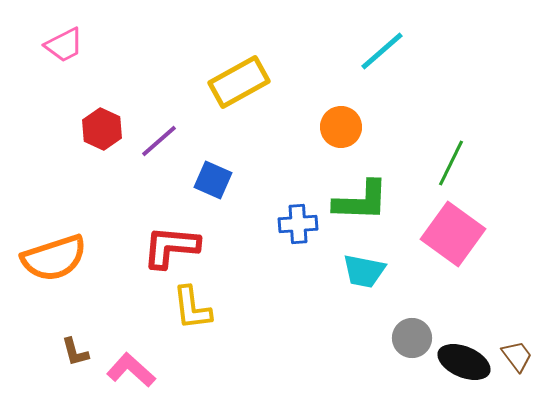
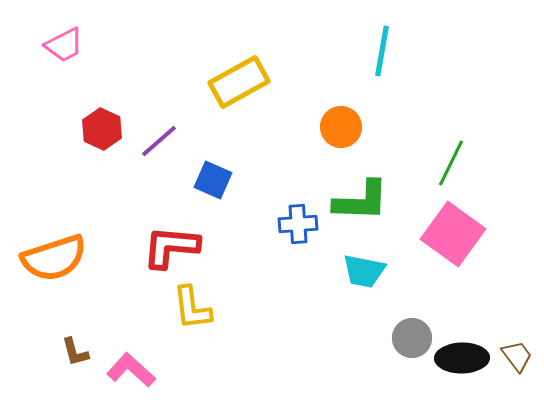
cyan line: rotated 39 degrees counterclockwise
black ellipse: moved 2 px left, 4 px up; rotated 24 degrees counterclockwise
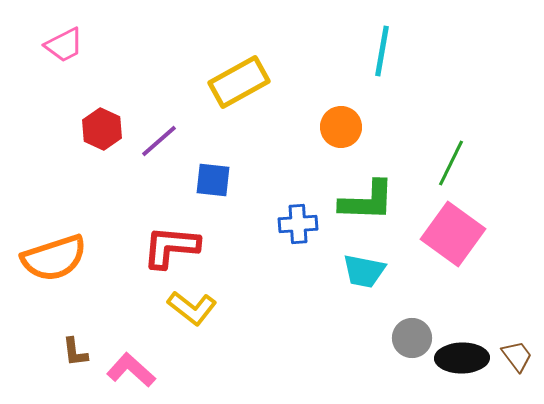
blue square: rotated 18 degrees counterclockwise
green L-shape: moved 6 px right
yellow L-shape: rotated 45 degrees counterclockwise
brown L-shape: rotated 8 degrees clockwise
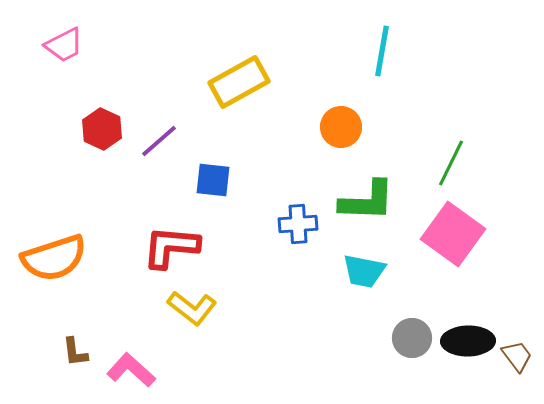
black ellipse: moved 6 px right, 17 px up
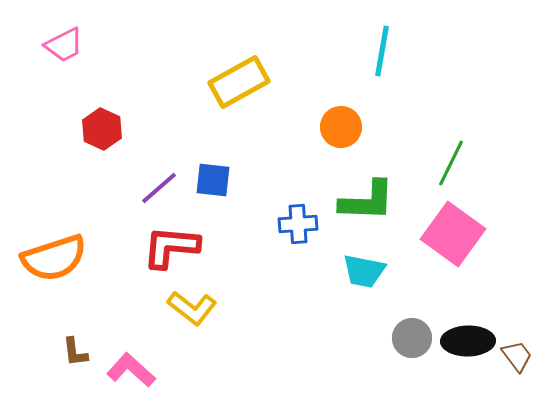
purple line: moved 47 px down
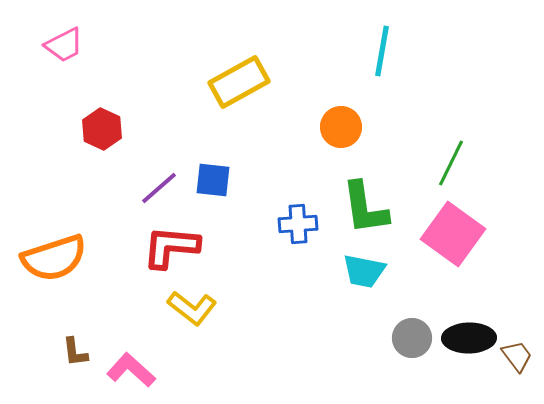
green L-shape: moved 2 px left, 7 px down; rotated 80 degrees clockwise
black ellipse: moved 1 px right, 3 px up
